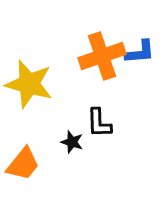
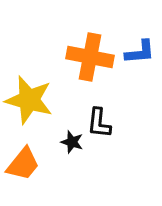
orange cross: moved 12 px left, 1 px down; rotated 30 degrees clockwise
yellow star: moved 16 px down
black L-shape: rotated 8 degrees clockwise
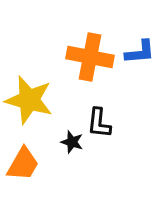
orange trapezoid: rotated 9 degrees counterclockwise
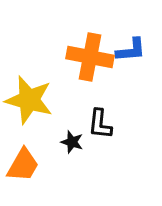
blue L-shape: moved 9 px left, 2 px up
black L-shape: moved 1 px right, 1 px down
orange trapezoid: moved 1 px down
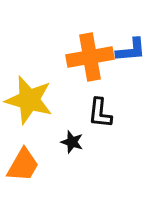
orange cross: rotated 21 degrees counterclockwise
black L-shape: moved 11 px up
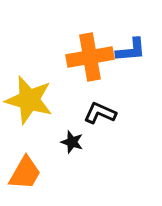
black L-shape: rotated 108 degrees clockwise
orange trapezoid: moved 2 px right, 8 px down
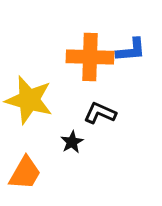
orange cross: rotated 12 degrees clockwise
black star: rotated 25 degrees clockwise
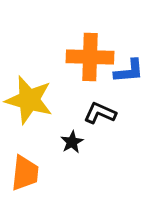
blue L-shape: moved 2 px left, 21 px down
orange trapezoid: rotated 24 degrees counterclockwise
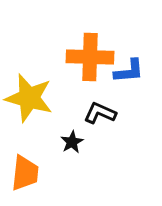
yellow star: moved 2 px up
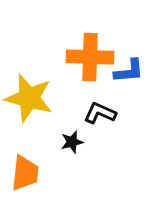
black star: rotated 15 degrees clockwise
